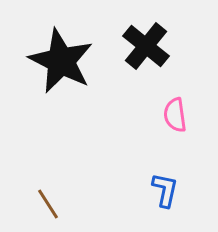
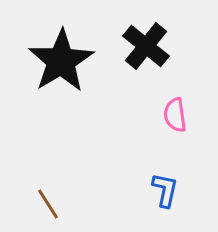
black star: rotated 14 degrees clockwise
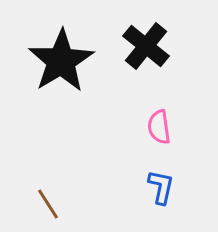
pink semicircle: moved 16 px left, 12 px down
blue L-shape: moved 4 px left, 3 px up
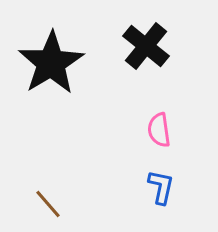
black star: moved 10 px left, 2 px down
pink semicircle: moved 3 px down
brown line: rotated 8 degrees counterclockwise
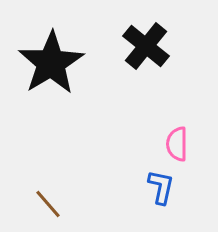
pink semicircle: moved 18 px right, 14 px down; rotated 8 degrees clockwise
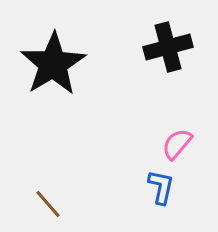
black cross: moved 22 px right, 1 px down; rotated 36 degrees clockwise
black star: moved 2 px right, 1 px down
pink semicircle: rotated 40 degrees clockwise
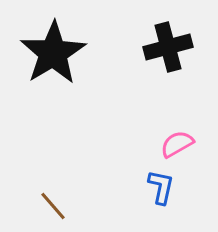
black star: moved 11 px up
pink semicircle: rotated 20 degrees clockwise
brown line: moved 5 px right, 2 px down
